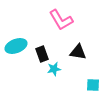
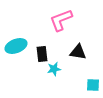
pink L-shape: rotated 100 degrees clockwise
black rectangle: rotated 14 degrees clockwise
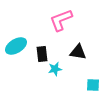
cyan ellipse: rotated 10 degrees counterclockwise
cyan star: moved 1 px right
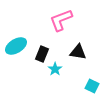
black rectangle: rotated 28 degrees clockwise
cyan star: rotated 24 degrees counterclockwise
cyan square: moved 1 px left, 1 px down; rotated 24 degrees clockwise
